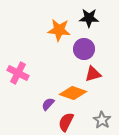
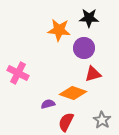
purple circle: moved 1 px up
purple semicircle: rotated 32 degrees clockwise
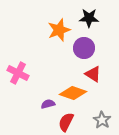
orange star: rotated 25 degrees counterclockwise
red triangle: rotated 48 degrees clockwise
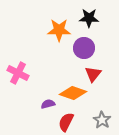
orange star: rotated 20 degrees clockwise
red triangle: rotated 36 degrees clockwise
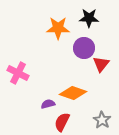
orange star: moved 1 px left, 2 px up
red triangle: moved 8 px right, 10 px up
red semicircle: moved 4 px left
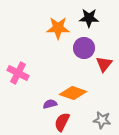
red triangle: moved 3 px right
purple semicircle: moved 2 px right
gray star: rotated 24 degrees counterclockwise
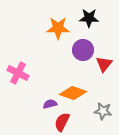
purple circle: moved 1 px left, 2 px down
gray star: moved 1 px right, 9 px up
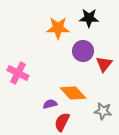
purple circle: moved 1 px down
orange diamond: rotated 28 degrees clockwise
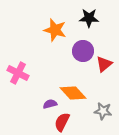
orange star: moved 3 px left, 2 px down; rotated 15 degrees clockwise
red triangle: rotated 12 degrees clockwise
